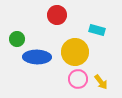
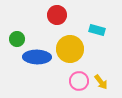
yellow circle: moved 5 px left, 3 px up
pink circle: moved 1 px right, 2 px down
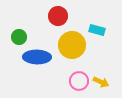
red circle: moved 1 px right, 1 px down
green circle: moved 2 px right, 2 px up
yellow circle: moved 2 px right, 4 px up
yellow arrow: rotated 28 degrees counterclockwise
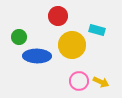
blue ellipse: moved 1 px up
